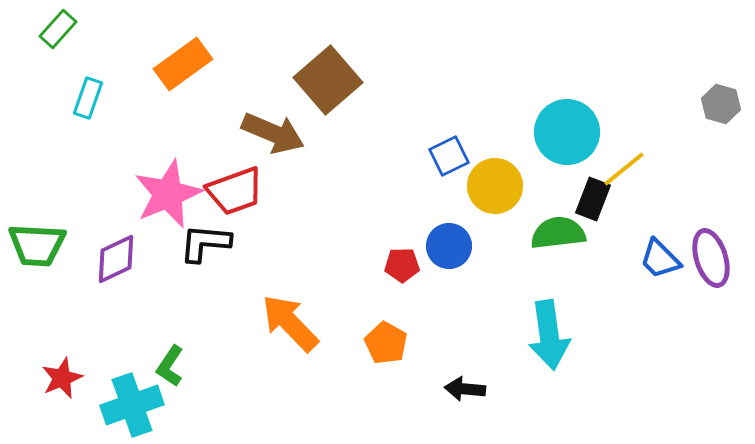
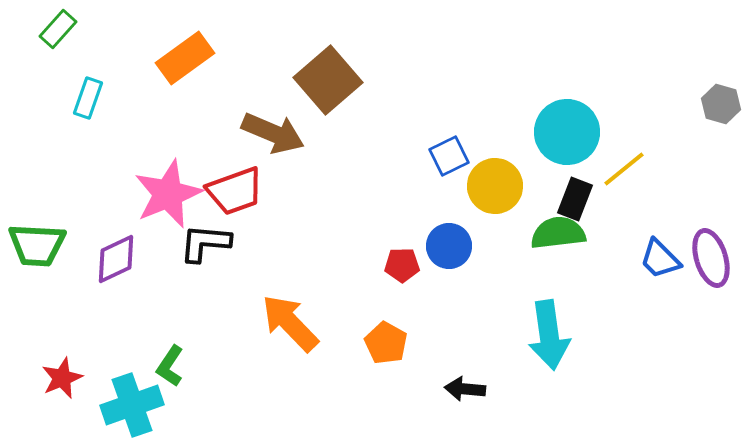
orange rectangle: moved 2 px right, 6 px up
black rectangle: moved 18 px left
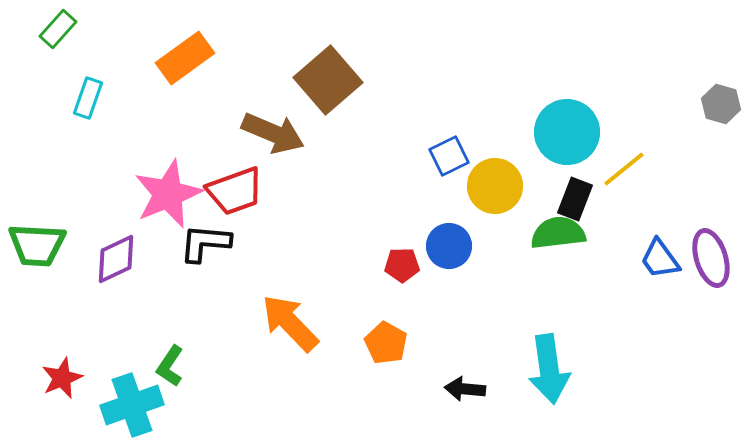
blue trapezoid: rotated 9 degrees clockwise
cyan arrow: moved 34 px down
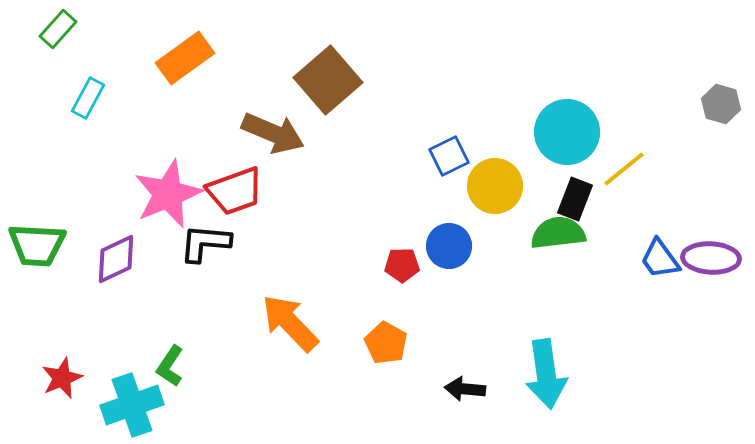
cyan rectangle: rotated 9 degrees clockwise
purple ellipse: rotated 70 degrees counterclockwise
cyan arrow: moved 3 px left, 5 px down
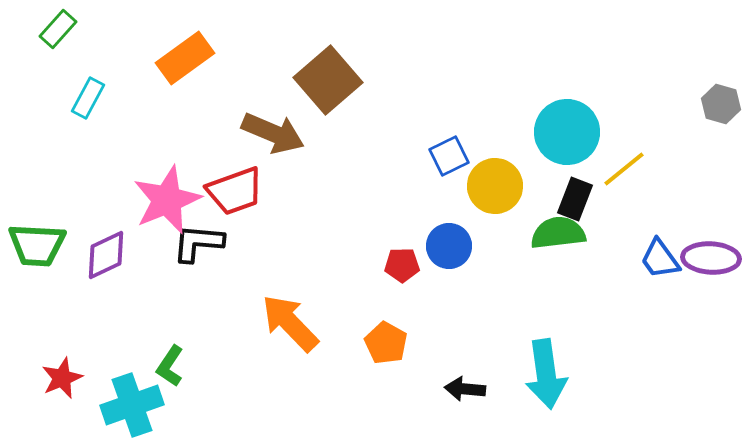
pink star: moved 1 px left, 6 px down
black L-shape: moved 7 px left
purple diamond: moved 10 px left, 4 px up
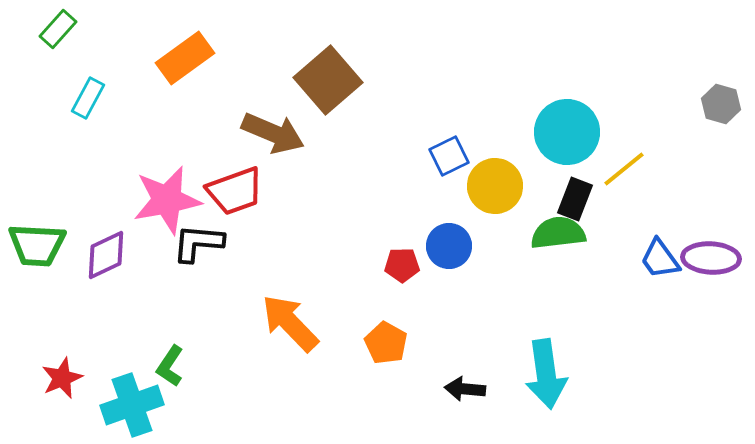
pink star: rotated 12 degrees clockwise
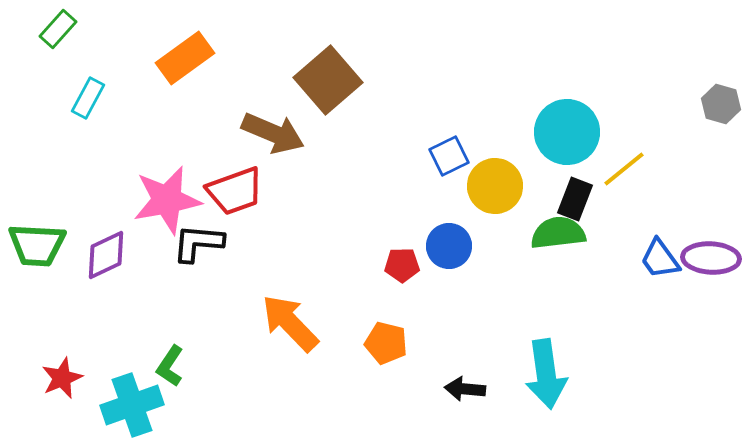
orange pentagon: rotated 15 degrees counterclockwise
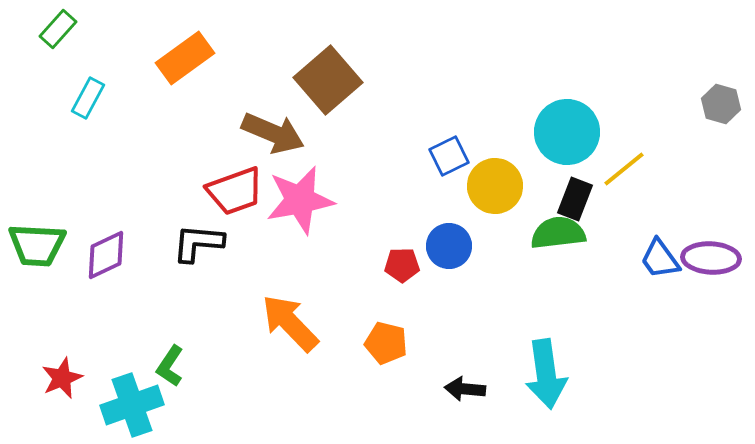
pink star: moved 133 px right
